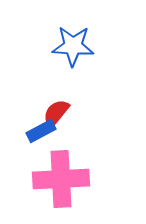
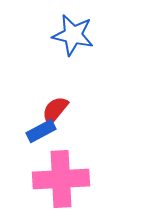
blue star: moved 11 px up; rotated 9 degrees clockwise
red semicircle: moved 1 px left, 3 px up
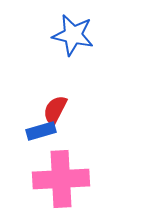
red semicircle: rotated 12 degrees counterclockwise
blue rectangle: rotated 12 degrees clockwise
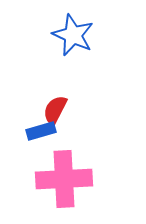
blue star: rotated 12 degrees clockwise
pink cross: moved 3 px right
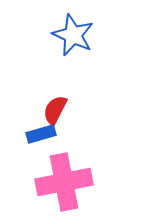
blue rectangle: moved 3 px down
pink cross: moved 3 px down; rotated 8 degrees counterclockwise
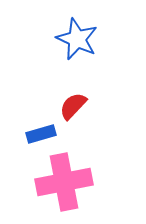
blue star: moved 4 px right, 4 px down
red semicircle: moved 18 px right, 4 px up; rotated 16 degrees clockwise
